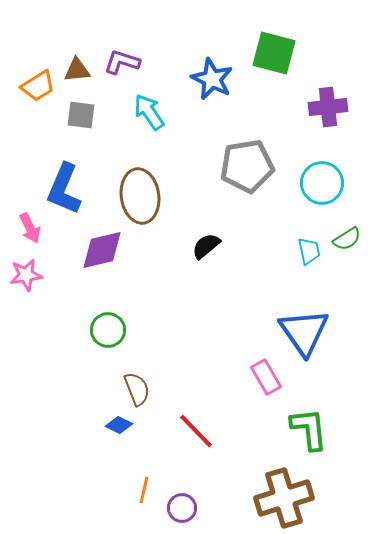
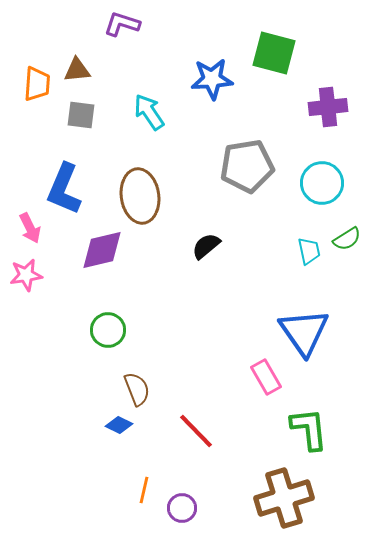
purple L-shape: moved 38 px up
blue star: rotated 30 degrees counterclockwise
orange trapezoid: moved 1 px left, 2 px up; rotated 54 degrees counterclockwise
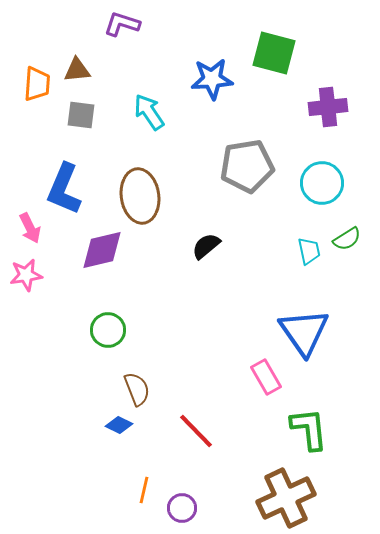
brown cross: moved 2 px right; rotated 8 degrees counterclockwise
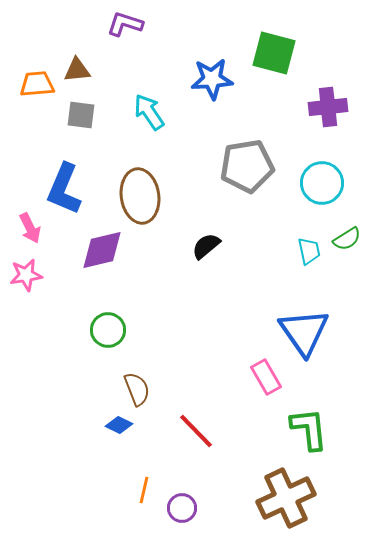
purple L-shape: moved 3 px right
orange trapezoid: rotated 99 degrees counterclockwise
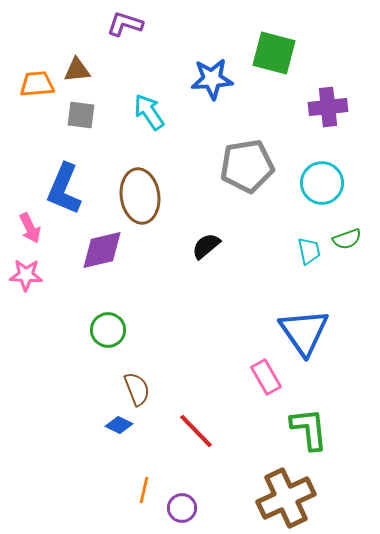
green semicircle: rotated 12 degrees clockwise
pink star: rotated 12 degrees clockwise
